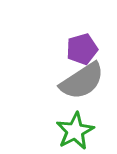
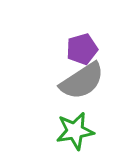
green star: rotated 18 degrees clockwise
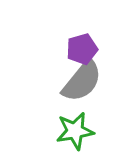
gray semicircle: rotated 18 degrees counterclockwise
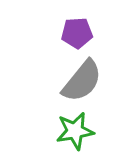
purple pentagon: moved 5 px left, 16 px up; rotated 12 degrees clockwise
